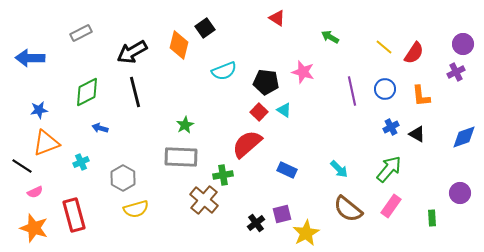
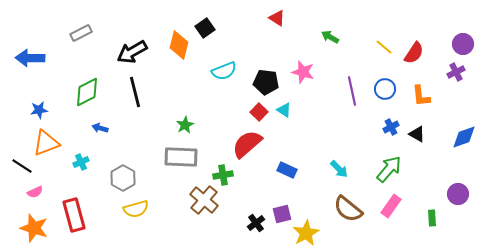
purple circle at (460, 193): moved 2 px left, 1 px down
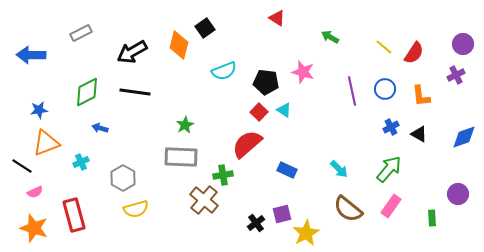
blue arrow at (30, 58): moved 1 px right, 3 px up
purple cross at (456, 72): moved 3 px down
black line at (135, 92): rotated 68 degrees counterclockwise
black triangle at (417, 134): moved 2 px right
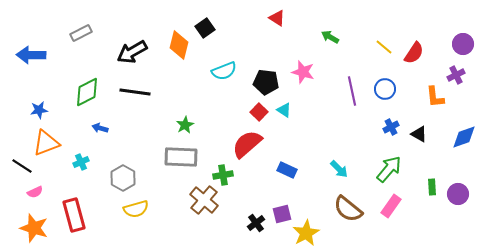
orange L-shape at (421, 96): moved 14 px right, 1 px down
green rectangle at (432, 218): moved 31 px up
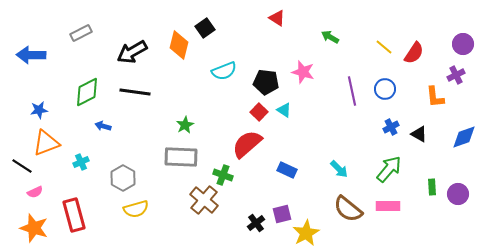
blue arrow at (100, 128): moved 3 px right, 2 px up
green cross at (223, 175): rotated 30 degrees clockwise
pink rectangle at (391, 206): moved 3 px left; rotated 55 degrees clockwise
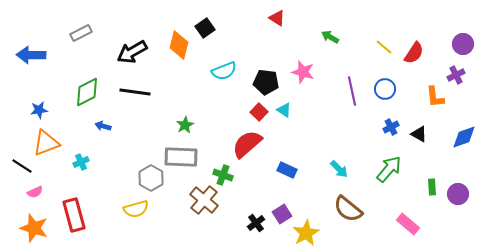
gray hexagon at (123, 178): moved 28 px right
pink rectangle at (388, 206): moved 20 px right, 18 px down; rotated 40 degrees clockwise
purple square at (282, 214): rotated 18 degrees counterclockwise
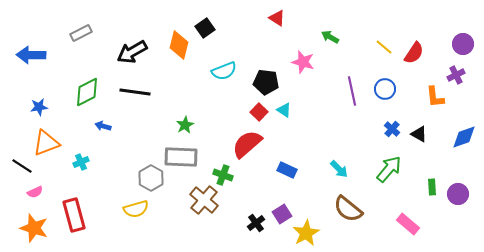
pink star at (303, 72): moved 10 px up
blue star at (39, 110): moved 3 px up
blue cross at (391, 127): moved 1 px right, 2 px down; rotated 21 degrees counterclockwise
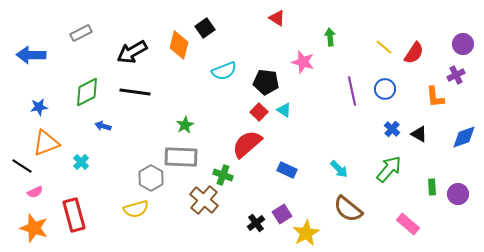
green arrow at (330, 37): rotated 54 degrees clockwise
cyan cross at (81, 162): rotated 21 degrees counterclockwise
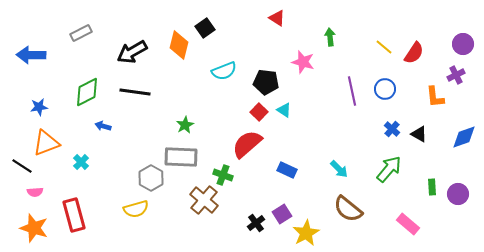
pink semicircle at (35, 192): rotated 21 degrees clockwise
